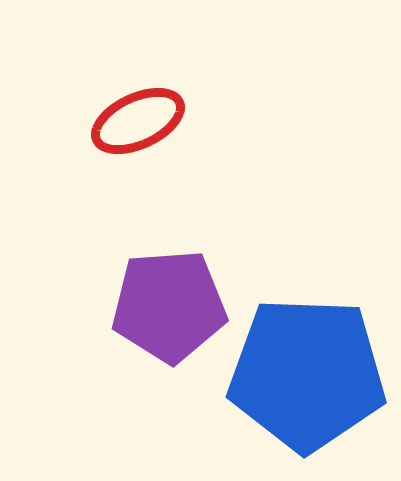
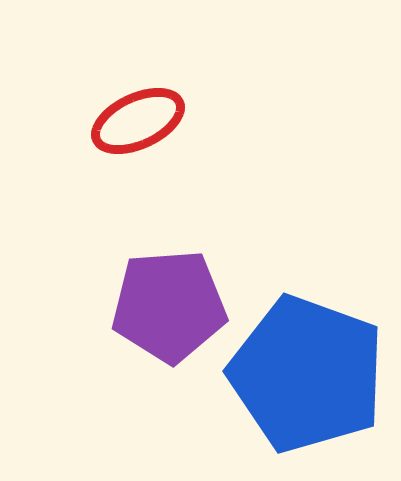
blue pentagon: rotated 18 degrees clockwise
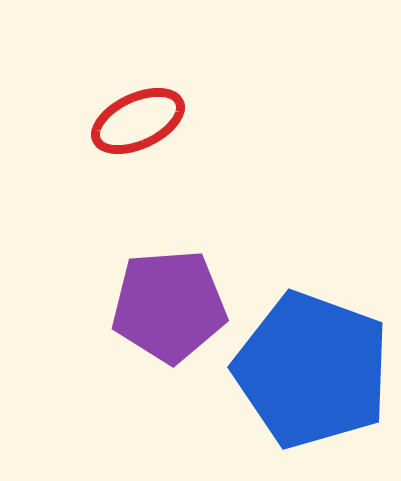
blue pentagon: moved 5 px right, 4 px up
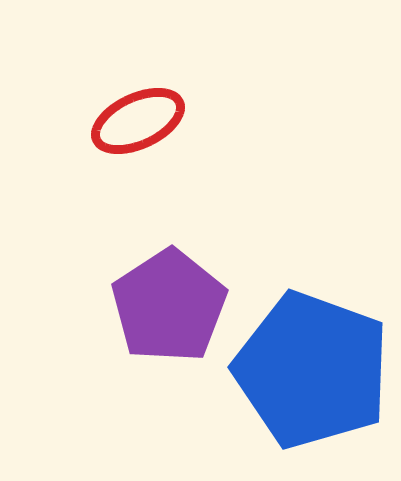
purple pentagon: rotated 29 degrees counterclockwise
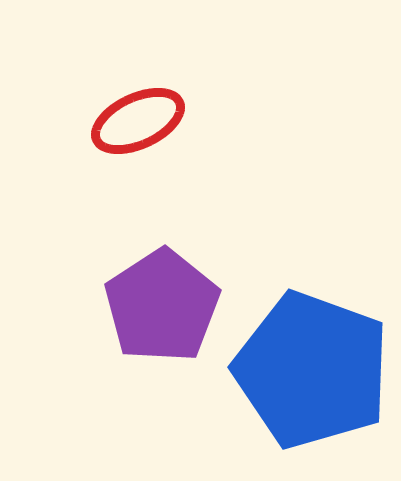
purple pentagon: moved 7 px left
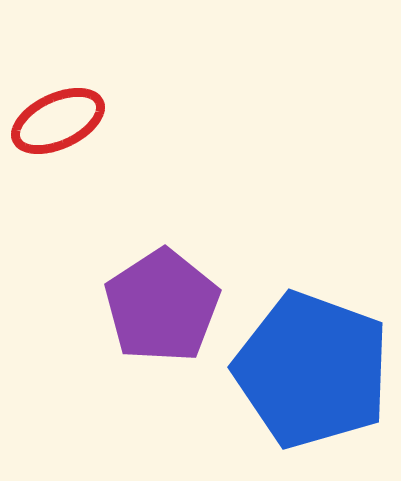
red ellipse: moved 80 px left
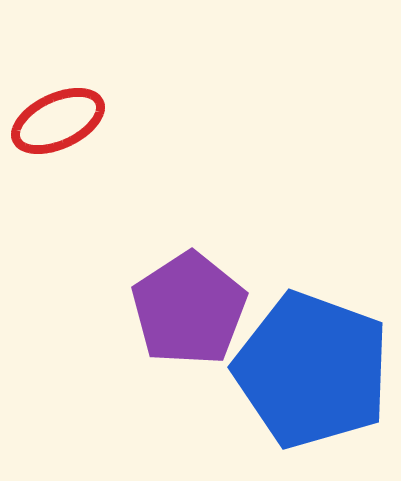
purple pentagon: moved 27 px right, 3 px down
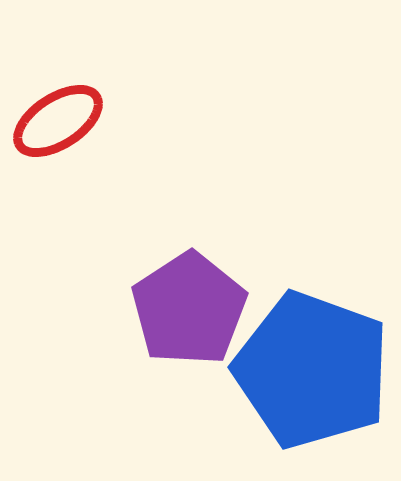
red ellipse: rotated 8 degrees counterclockwise
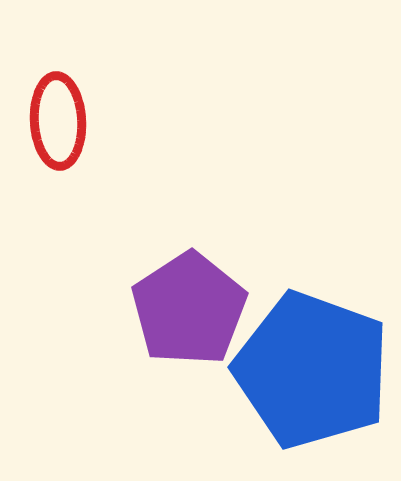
red ellipse: rotated 60 degrees counterclockwise
